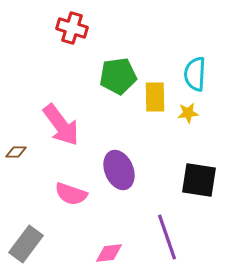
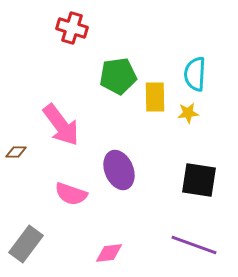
purple line: moved 27 px right, 8 px down; rotated 51 degrees counterclockwise
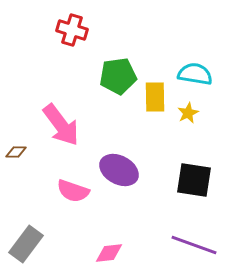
red cross: moved 2 px down
cyan semicircle: rotated 96 degrees clockwise
yellow star: rotated 20 degrees counterclockwise
purple ellipse: rotated 39 degrees counterclockwise
black square: moved 5 px left
pink semicircle: moved 2 px right, 3 px up
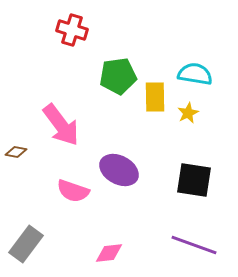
brown diamond: rotated 10 degrees clockwise
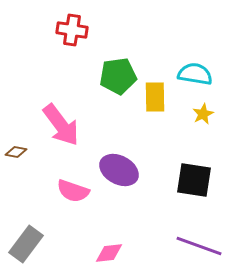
red cross: rotated 8 degrees counterclockwise
yellow star: moved 15 px right, 1 px down
purple line: moved 5 px right, 1 px down
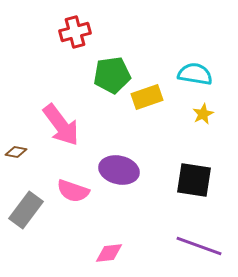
red cross: moved 3 px right, 2 px down; rotated 24 degrees counterclockwise
green pentagon: moved 6 px left, 1 px up
yellow rectangle: moved 8 px left; rotated 72 degrees clockwise
purple ellipse: rotated 15 degrees counterclockwise
gray rectangle: moved 34 px up
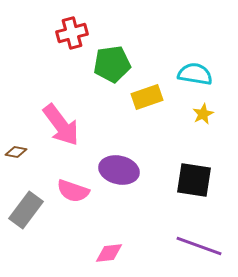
red cross: moved 3 px left, 1 px down
green pentagon: moved 11 px up
